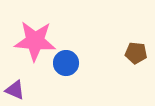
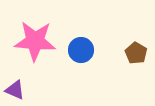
brown pentagon: rotated 25 degrees clockwise
blue circle: moved 15 px right, 13 px up
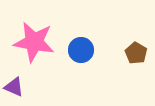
pink star: moved 1 px left, 1 px down; rotated 6 degrees clockwise
purple triangle: moved 1 px left, 3 px up
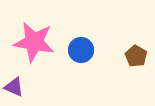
brown pentagon: moved 3 px down
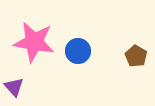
blue circle: moved 3 px left, 1 px down
purple triangle: rotated 25 degrees clockwise
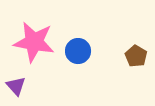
purple triangle: moved 2 px right, 1 px up
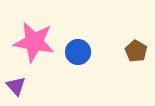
blue circle: moved 1 px down
brown pentagon: moved 5 px up
